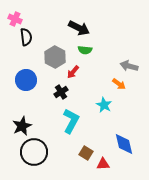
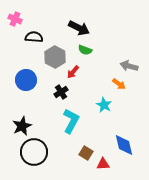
black semicircle: moved 8 px right; rotated 78 degrees counterclockwise
green semicircle: rotated 16 degrees clockwise
blue diamond: moved 1 px down
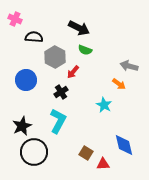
cyan L-shape: moved 13 px left
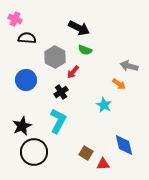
black semicircle: moved 7 px left, 1 px down
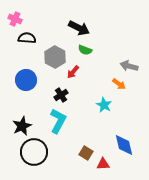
black cross: moved 3 px down
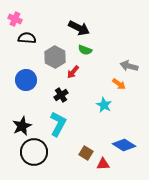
cyan L-shape: moved 3 px down
blue diamond: rotated 45 degrees counterclockwise
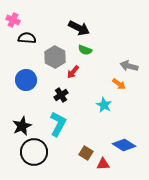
pink cross: moved 2 px left, 1 px down
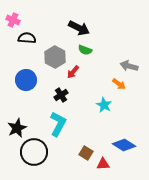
black star: moved 5 px left, 2 px down
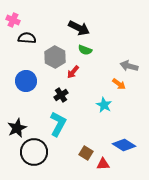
blue circle: moved 1 px down
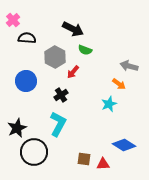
pink cross: rotated 24 degrees clockwise
black arrow: moved 6 px left, 1 px down
cyan star: moved 5 px right, 1 px up; rotated 21 degrees clockwise
brown square: moved 2 px left, 6 px down; rotated 24 degrees counterclockwise
